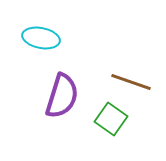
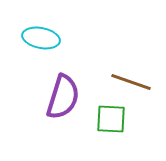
purple semicircle: moved 1 px right, 1 px down
green square: rotated 32 degrees counterclockwise
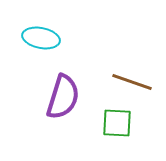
brown line: moved 1 px right
green square: moved 6 px right, 4 px down
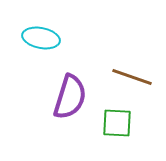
brown line: moved 5 px up
purple semicircle: moved 7 px right
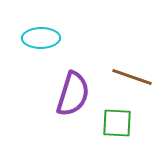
cyan ellipse: rotated 12 degrees counterclockwise
purple semicircle: moved 3 px right, 3 px up
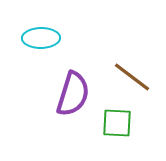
brown line: rotated 18 degrees clockwise
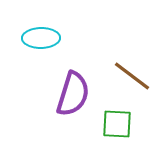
brown line: moved 1 px up
green square: moved 1 px down
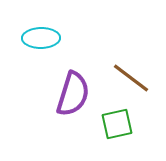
brown line: moved 1 px left, 2 px down
green square: rotated 16 degrees counterclockwise
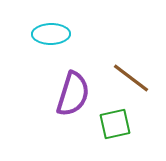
cyan ellipse: moved 10 px right, 4 px up
green square: moved 2 px left
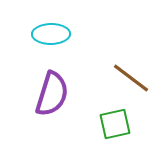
purple semicircle: moved 21 px left
